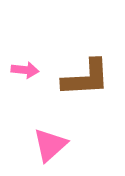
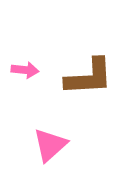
brown L-shape: moved 3 px right, 1 px up
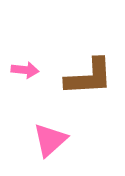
pink triangle: moved 5 px up
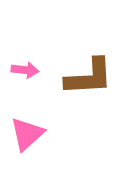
pink triangle: moved 23 px left, 6 px up
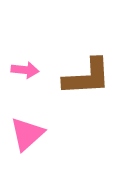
brown L-shape: moved 2 px left
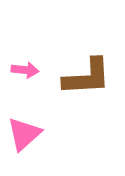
pink triangle: moved 3 px left
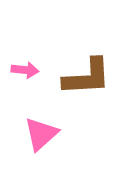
pink triangle: moved 17 px right
